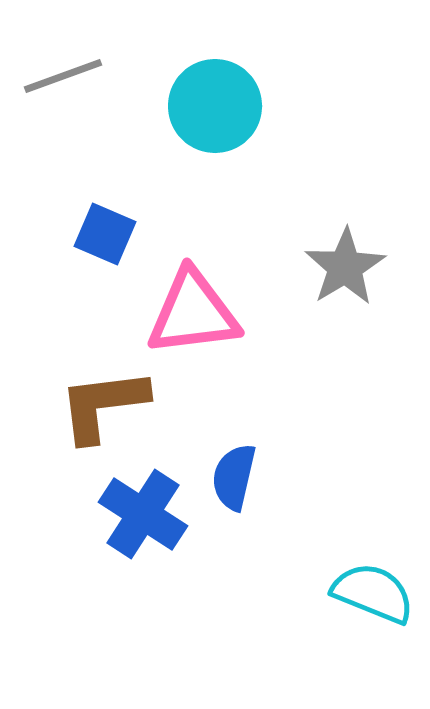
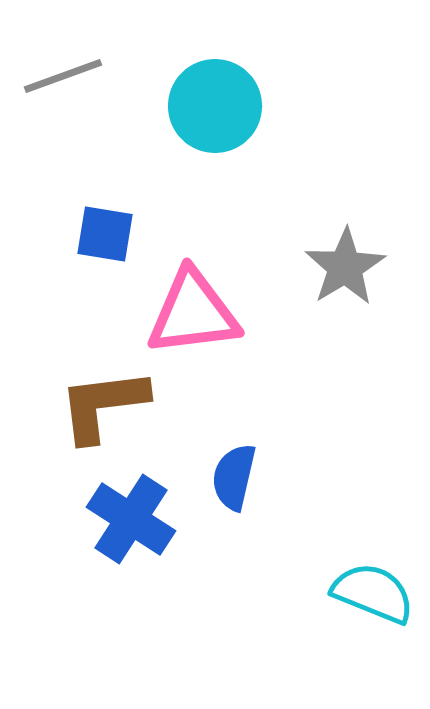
blue square: rotated 14 degrees counterclockwise
blue cross: moved 12 px left, 5 px down
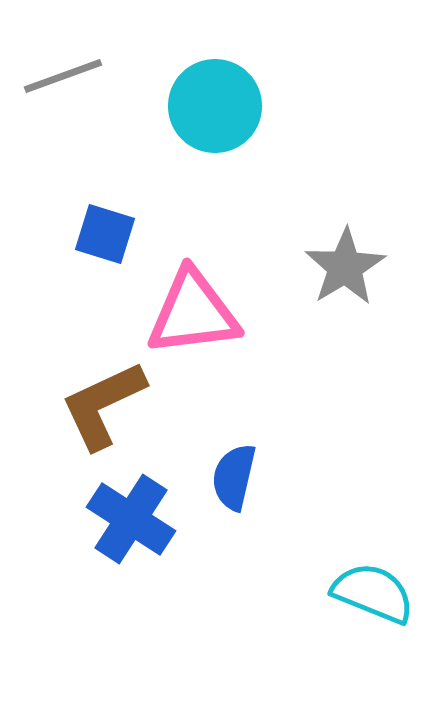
blue square: rotated 8 degrees clockwise
brown L-shape: rotated 18 degrees counterclockwise
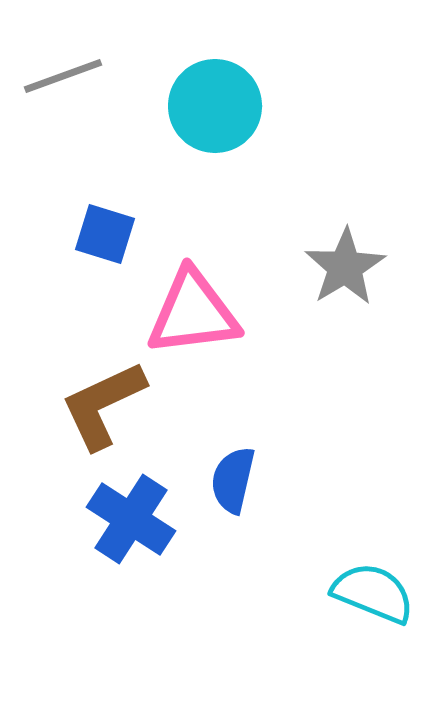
blue semicircle: moved 1 px left, 3 px down
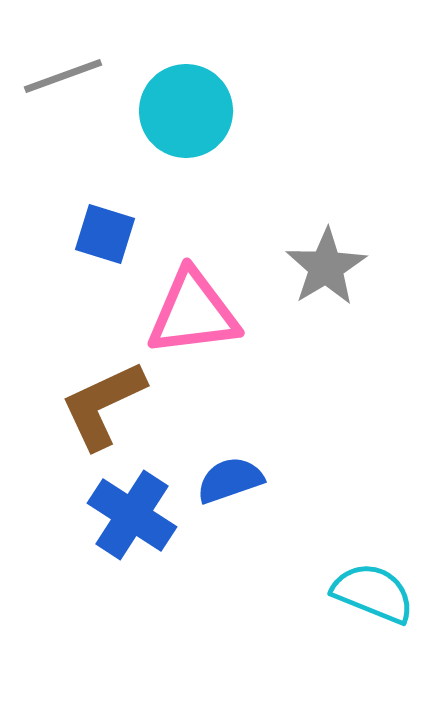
cyan circle: moved 29 px left, 5 px down
gray star: moved 19 px left
blue semicircle: moved 3 px left; rotated 58 degrees clockwise
blue cross: moved 1 px right, 4 px up
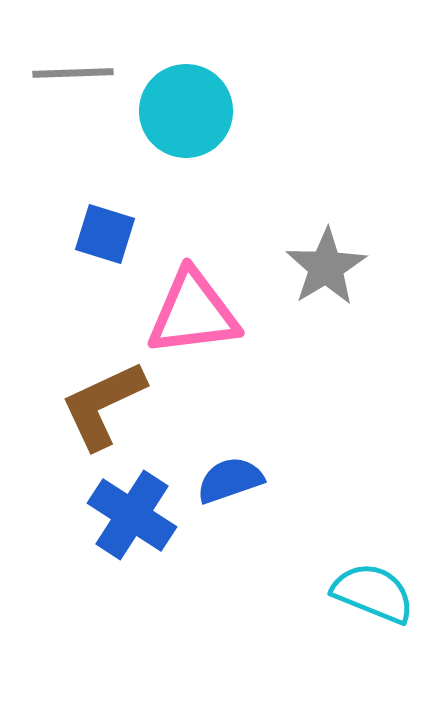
gray line: moved 10 px right, 3 px up; rotated 18 degrees clockwise
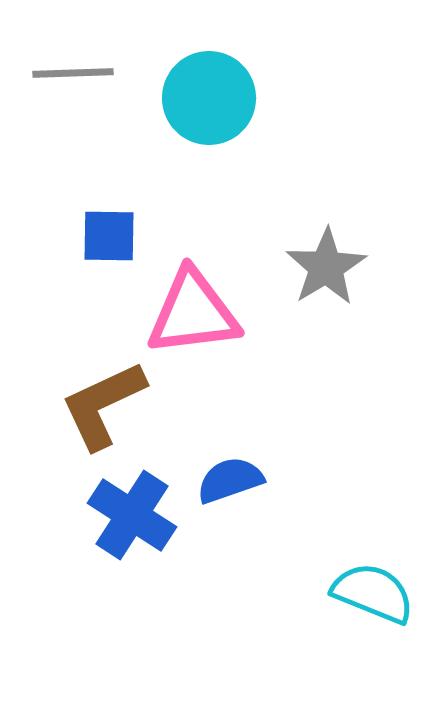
cyan circle: moved 23 px right, 13 px up
blue square: moved 4 px right, 2 px down; rotated 16 degrees counterclockwise
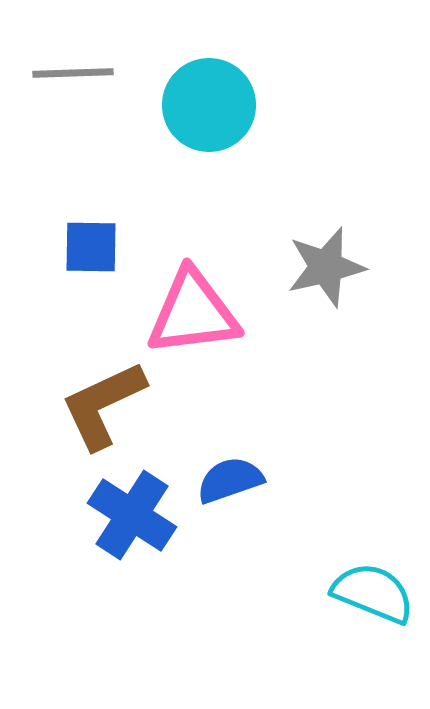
cyan circle: moved 7 px down
blue square: moved 18 px left, 11 px down
gray star: rotated 18 degrees clockwise
